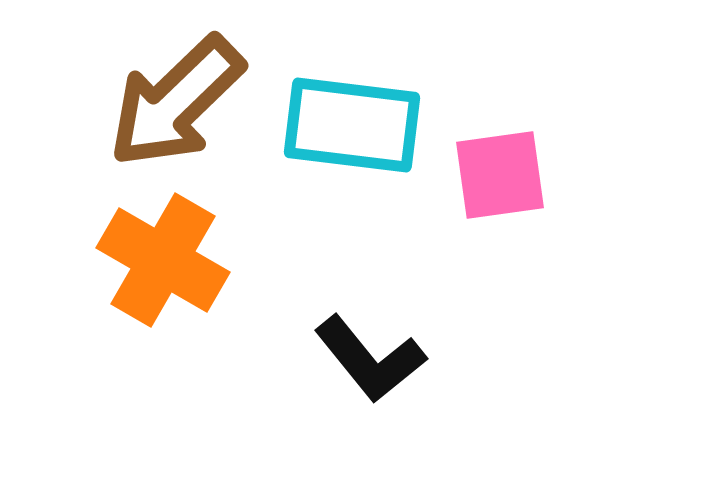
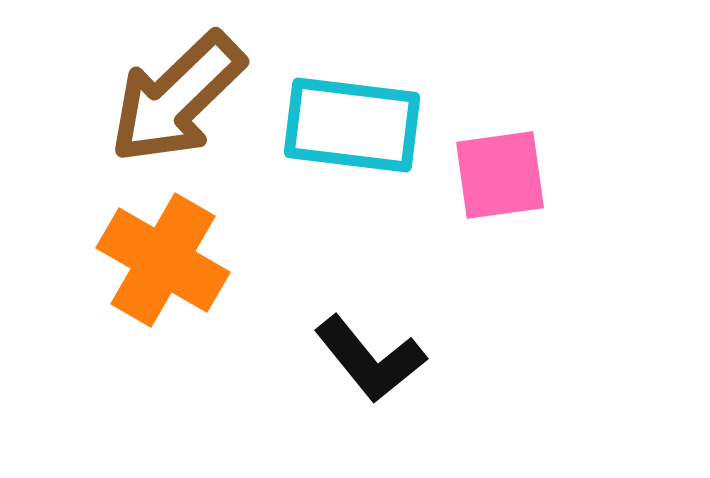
brown arrow: moved 1 px right, 4 px up
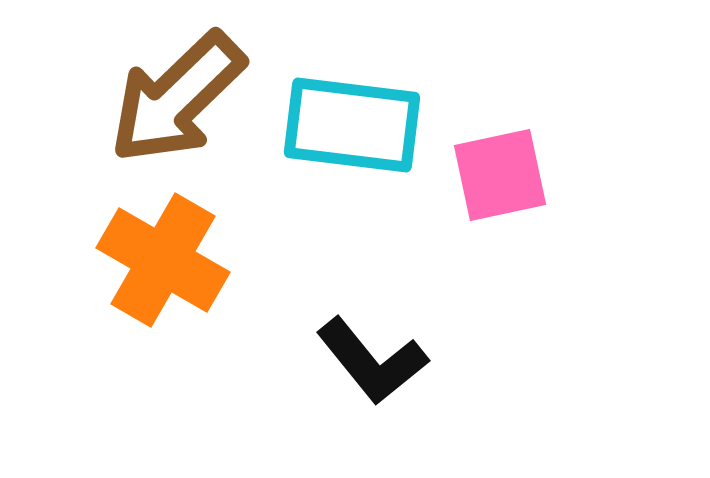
pink square: rotated 4 degrees counterclockwise
black L-shape: moved 2 px right, 2 px down
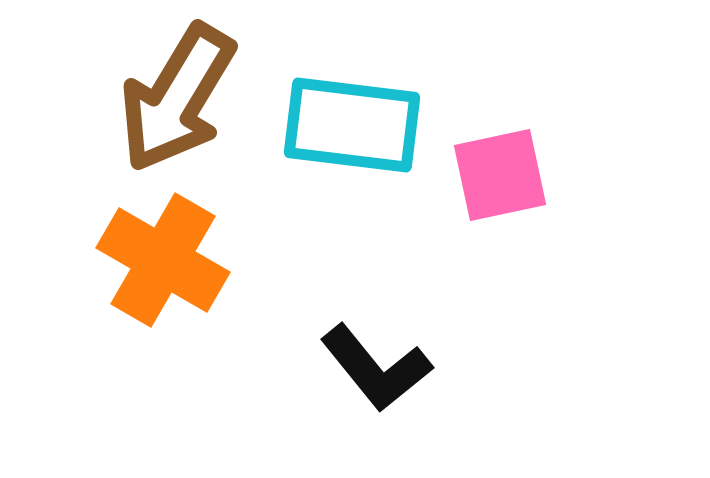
brown arrow: rotated 15 degrees counterclockwise
black L-shape: moved 4 px right, 7 px down
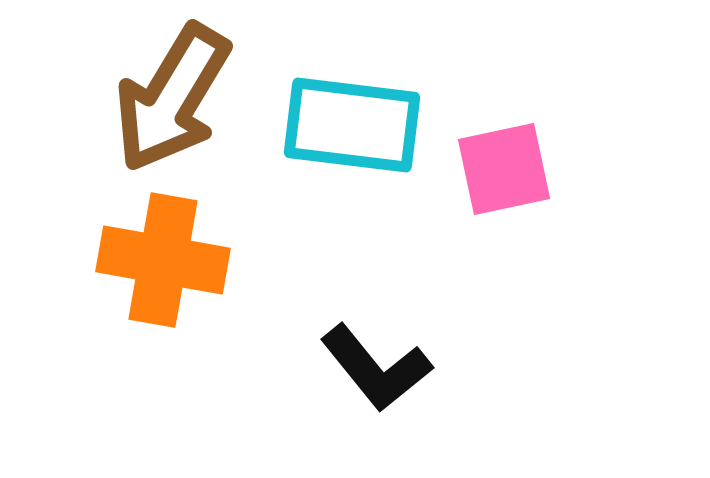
brown arrow: moved 5 px left
pink square: moved 4 px right, 6 px up
orange cross: rotated 20 degrees counterclockwise
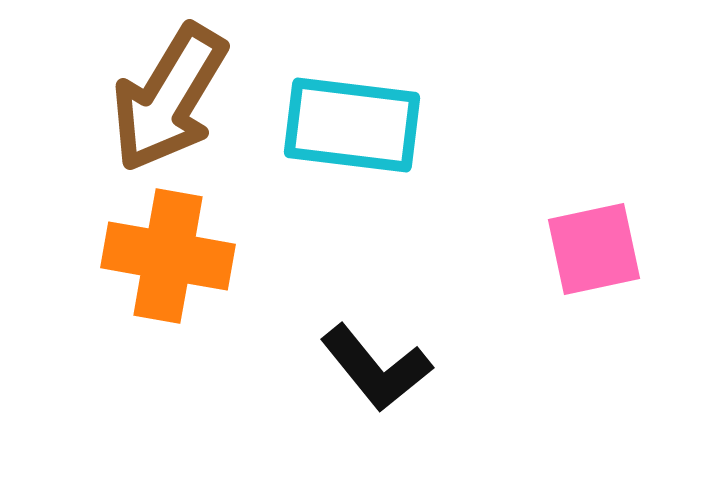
brown arrow: moved 3 px left
pink square: moved 90 px right, 80 px down
orange cross: moved 5 px right, 4 px up
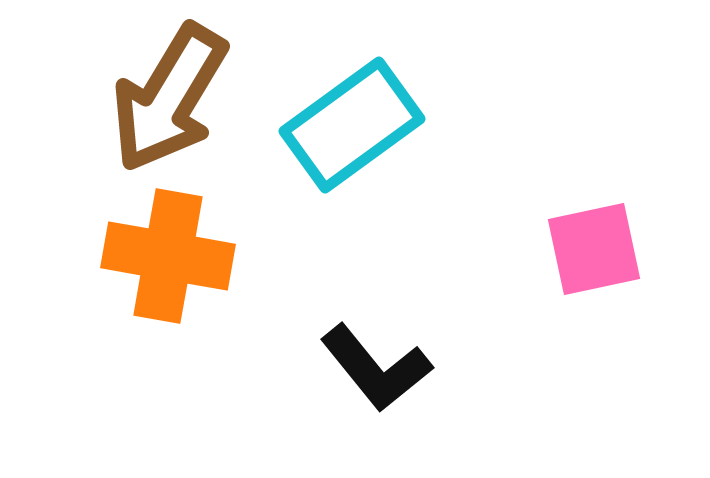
cyan rectangle: rotated 43 degrees counterclockwise
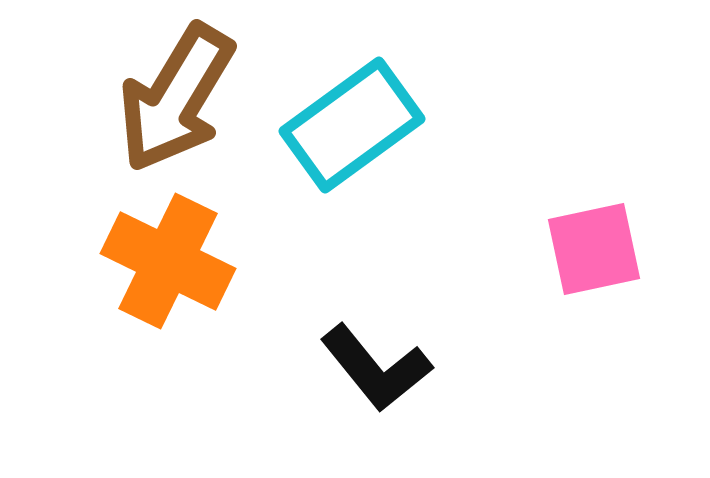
brown arrow: moved 7 px right
orange cross: moved 5 px down; rotated 16 degrees clockwise
